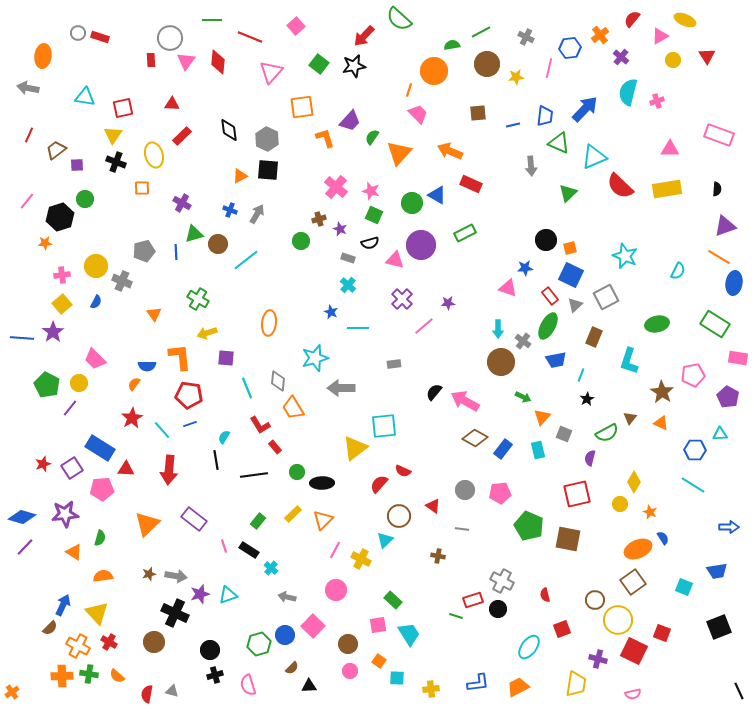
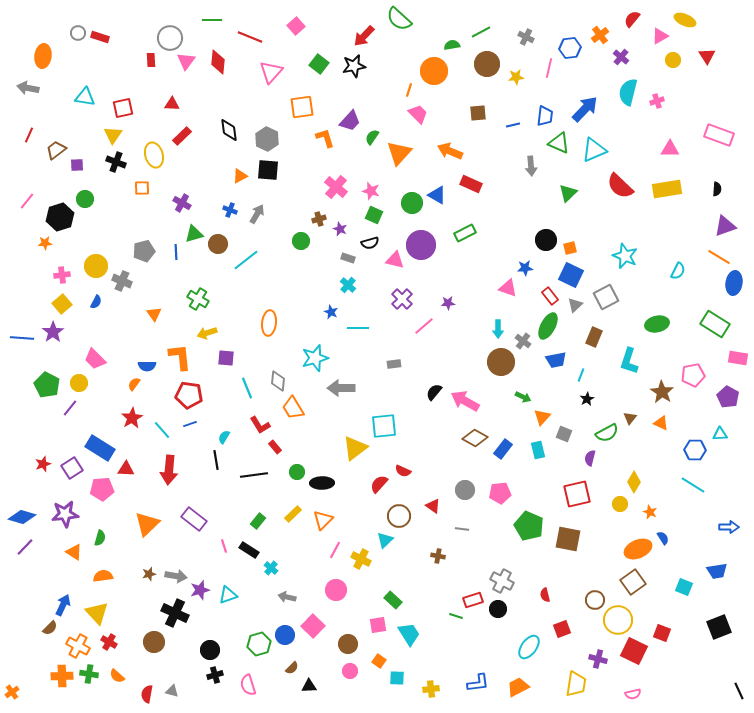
cyan triangle at (594, 157): moved 7 px up
purple star at (200, 594): moved 4 px up
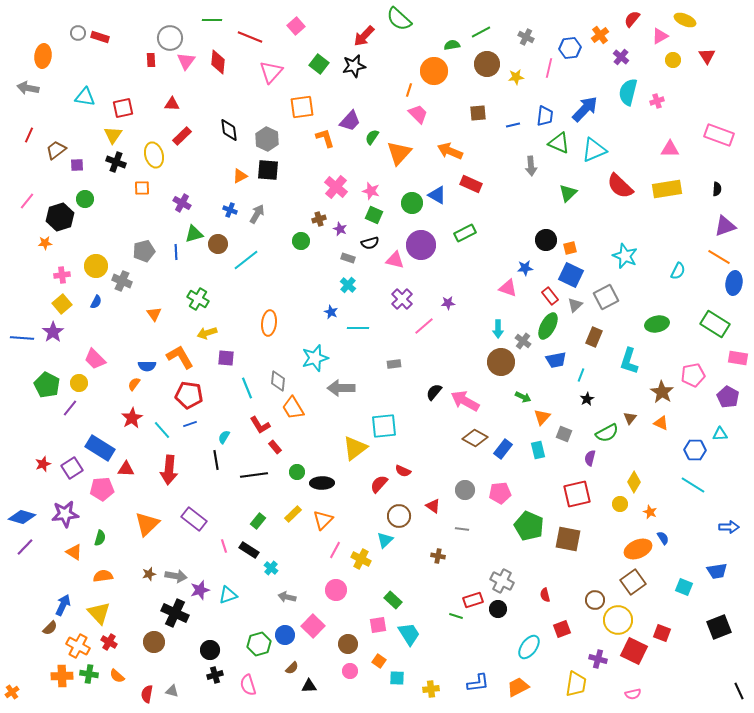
orange L-shape at (180, 357): rotated 24 degrees counterclockwise
yellow triangle at (97, 613): moved 2 px right
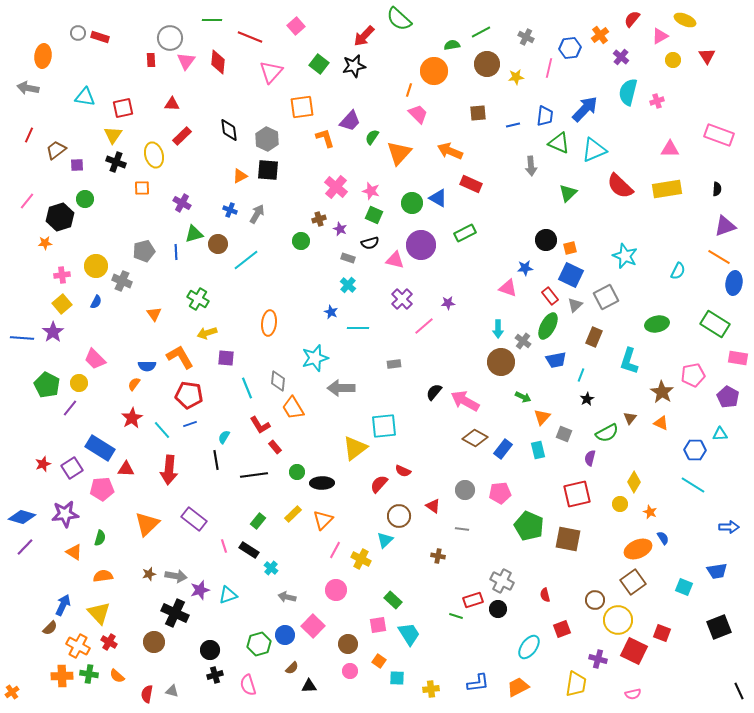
blue triangle at (437, 195): moved 1 px right, 3 px down
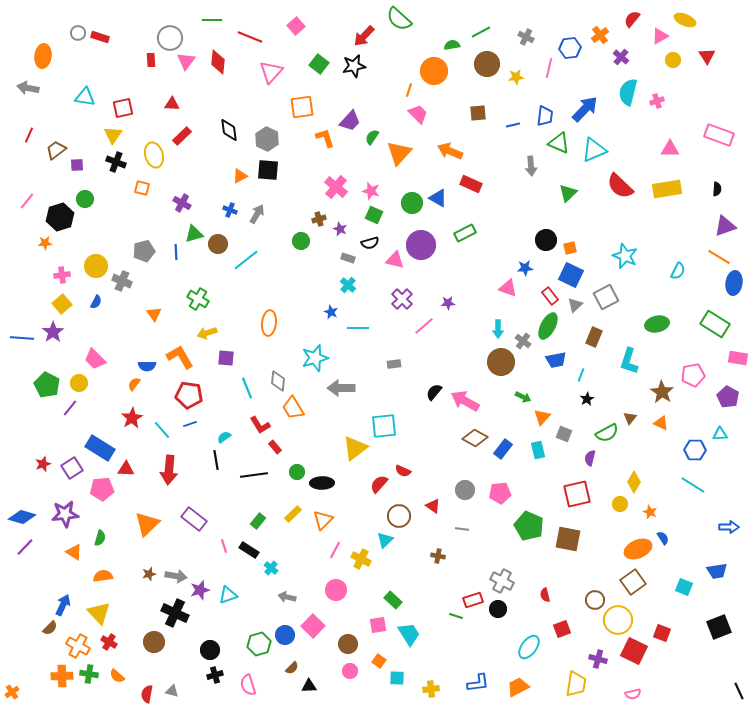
orange square at (142, 188): rotated 14 degrees clockwise
cyan semicircle at (224, 437): rotated 24 degrees clockwise
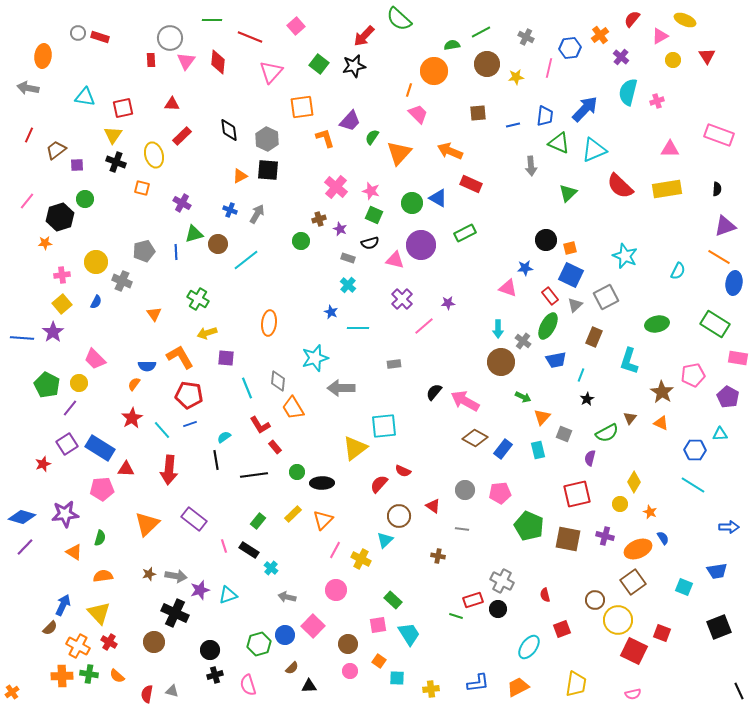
yellow circle at (96, 266): moved 4 px up
purple square at (72, 468): moved 5 px left, 24 px up
purple cross at (598, 659): moved 7 px right, 123 px up
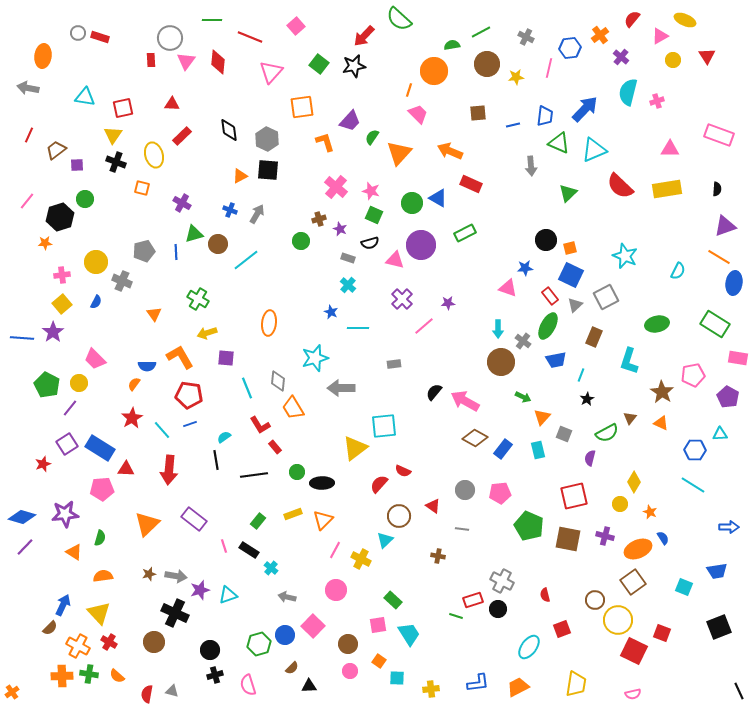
orange L-shape at (325, 138): moved 4 px down
red square at (577, 494): moved 3 px left, 2 px down
yellow rectangle at (293, 514): rotated 24 degrees clockwise
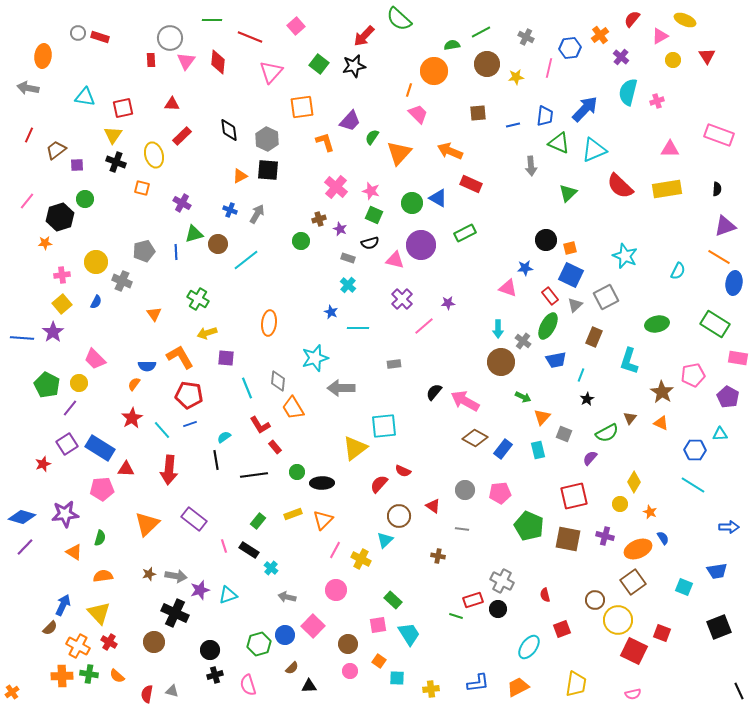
purple semicircle at (590, 458): rotated 28 degrees clockwise
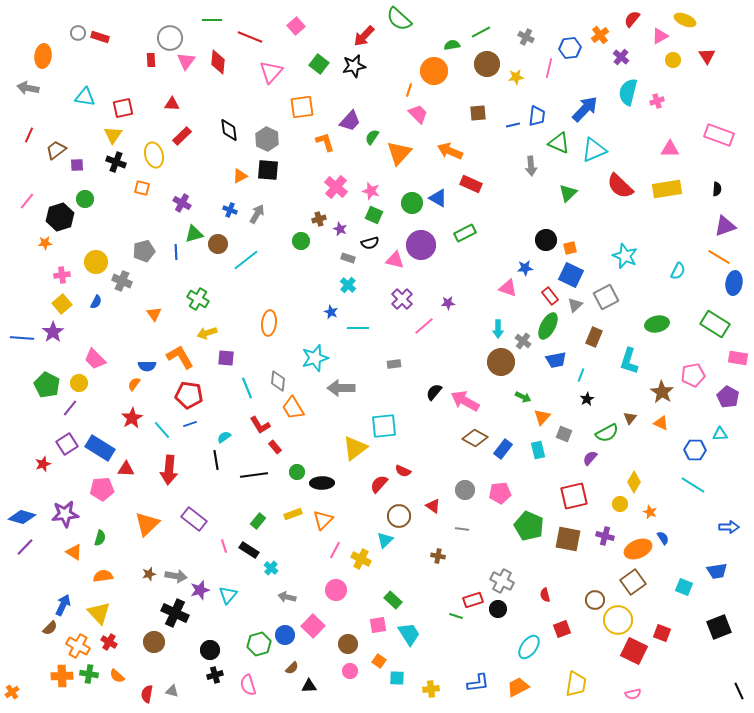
blue trapezoid at (545, 116): moved 8 px left
cyan triangle at (228, 595): rotated 30 degrees counterclockwise
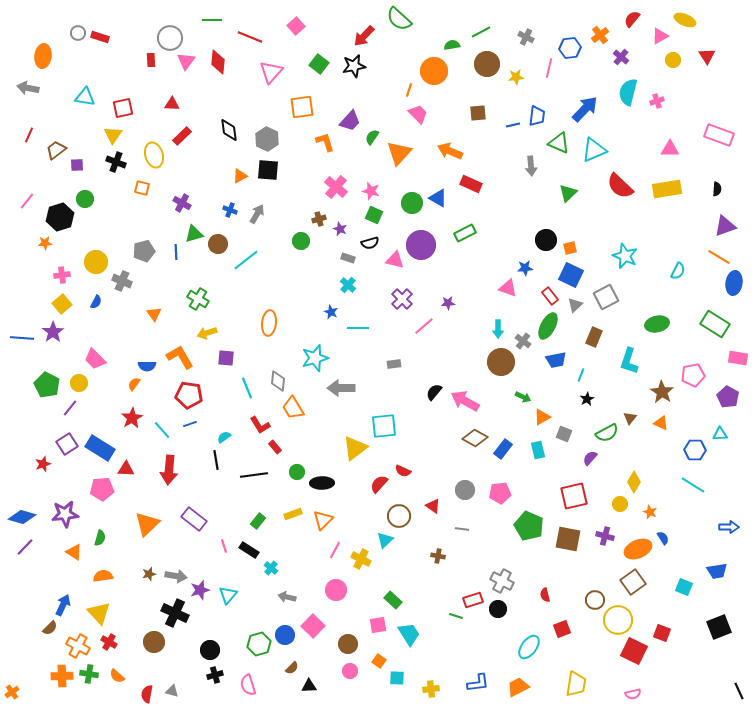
orange triangle at (542, 417): rotated 18 degrees clockwise
